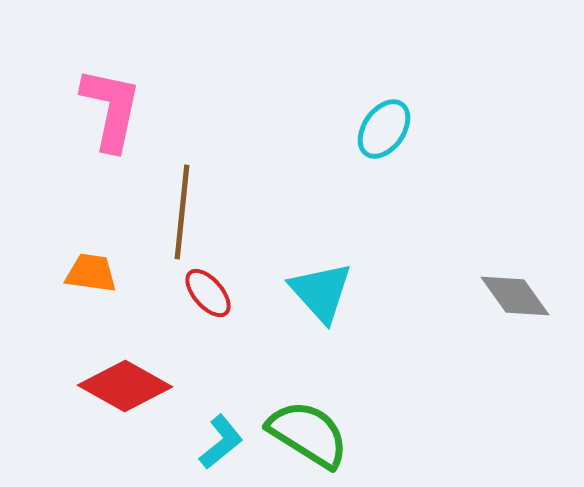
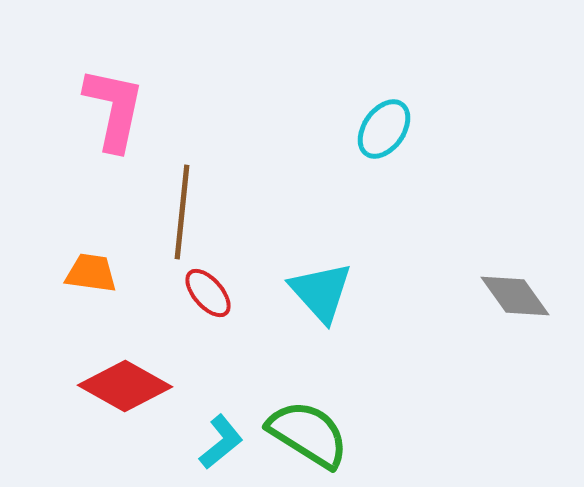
pink L-shape: moved 3 px right
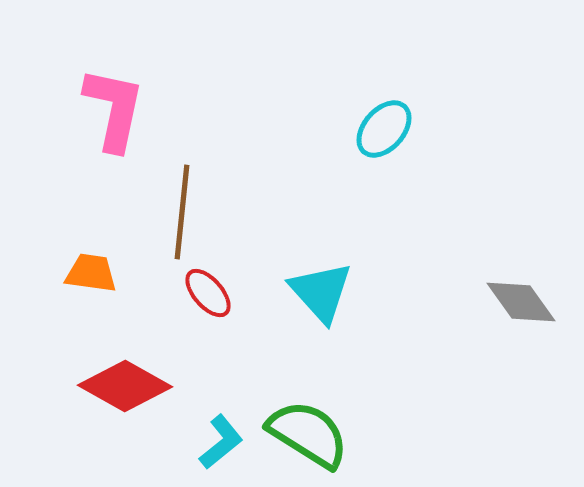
cyan ellipse: rotated 6 degrees clockwise
gray diamond: moved 6 px right, 6 px down
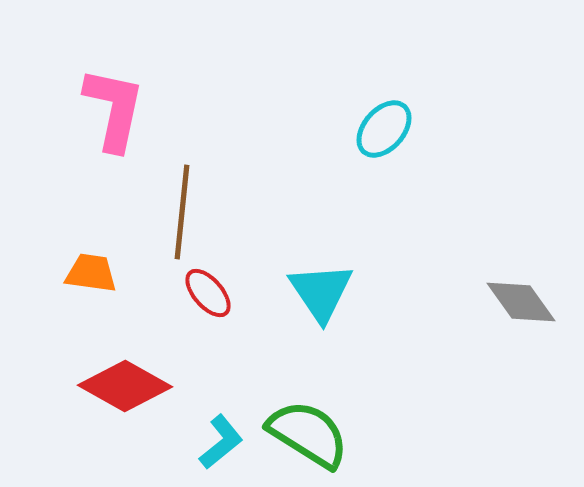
cyan triangle: rotated 8 degrees clockwise
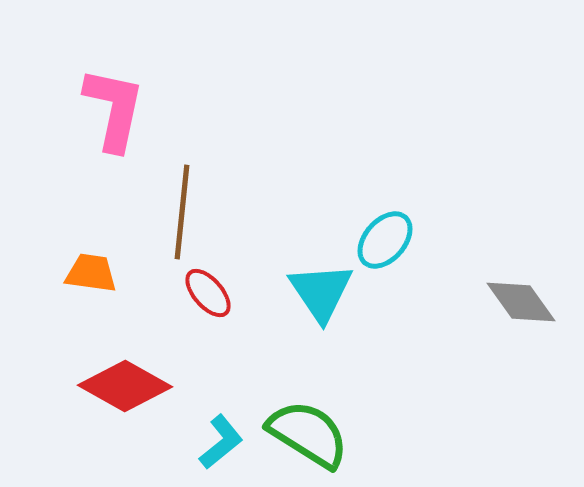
cyan ellipse: moved 1 px right, 111 px down
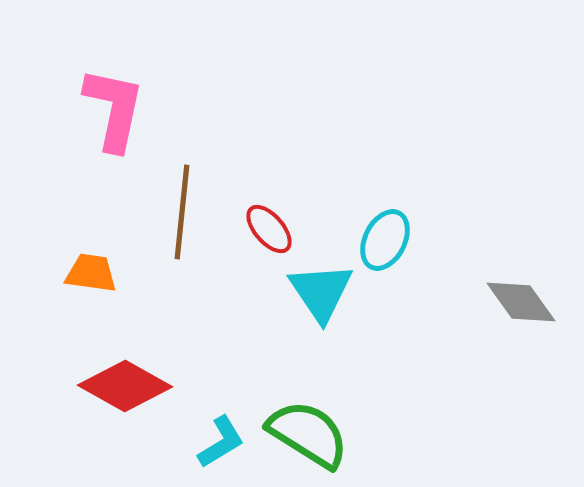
cyan ellipse: rotated 14 degrees counterclockwise
red ellipse: moved 61 px right, 64 px up
cyan L-shape: rotated 8 degrees clockwise
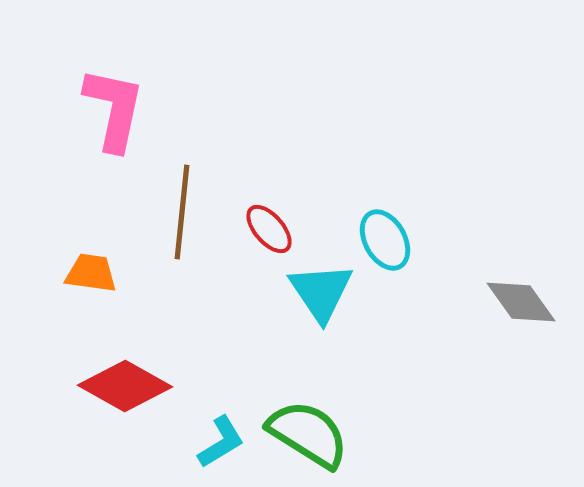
cyan ellipse: rotated 56 degrees counterclockwise
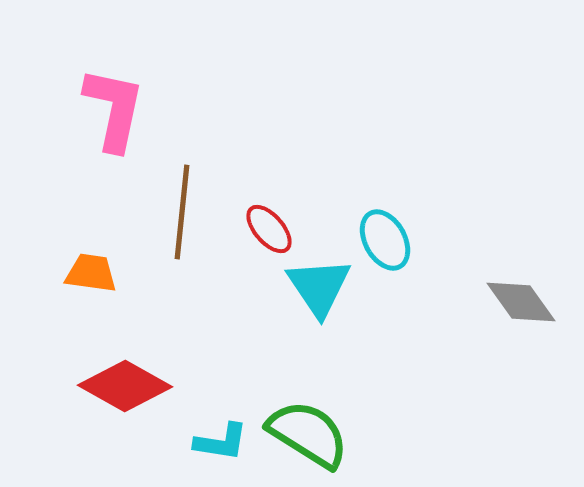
cyan triangle: moved 2 px left, 5 px up
cyan L-shape: rotated 40 degrees clockwise
